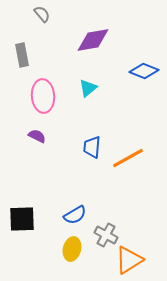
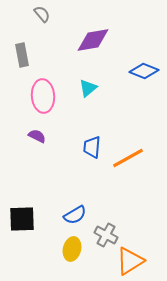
orange triangle: moved 1 px right, 1 px down
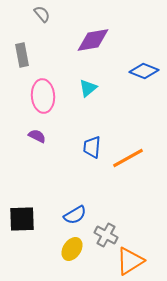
yellow ellipse: rotated 20 degrees clockwise
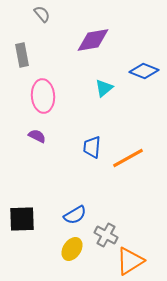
cyan triangle: moved 16 px right
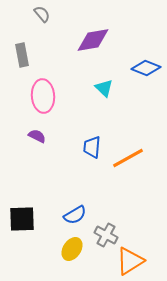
blue diamond: moved 2 px right, 3 px up
cyan triangle: rotated 36 degrees counterclockwise
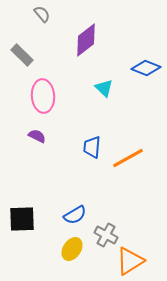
purple diamond: moved 7 px left; rotated 28 degrees counterclockwise
gray rectangle: rotated 35 degrees counterclockwise
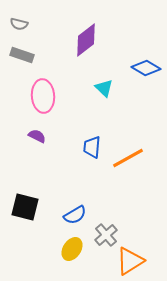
gray semicircle: moved 23 px left, 10 px down; rotated 144 degrees clockwise
gray rectangle: rotated 25 degrees counterclockwise
blue diamond: rotated 8 degrees clockwise
black square: moved 3 px right, 12 px up; rotated 16 degrees clockwise
gray cross: rotated 20 degrees clockwise
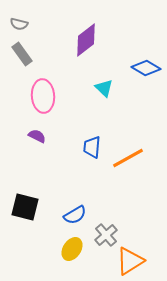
gray rectangle: moved 1 px up; rotated 35 degrees clockwise
